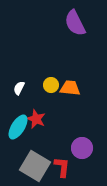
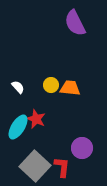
white semicircle: moved 1 px left, 1 px up; rotated 112 degrees clockwise
gray square: rotated 12 degrees clockwise
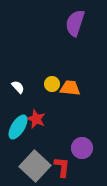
purple semicircle: rotated 44 degrees clockwise
yellow circle: moved 1 px right, 1 px up
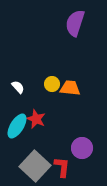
cyan ellipse: moved 1 px left, 1 px up
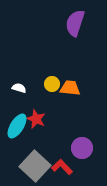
white semicircle: moved 1 px right, 1 px down; rotated 32 degrees counterclockwise
red L-shape: rotated 50 degrees counterclockwise
